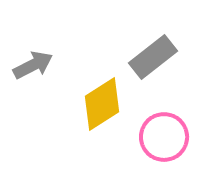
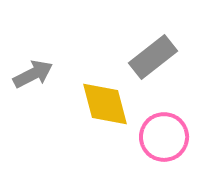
gray arrow: moved 9 px down
yellow diamond: moved 3 px right; rotated 72 degrees counterclockwise
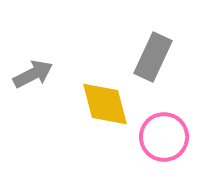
gray rectangle: rotated 27 degrees counterclockwise
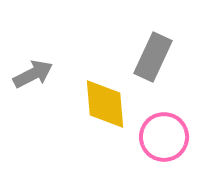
yellow diamond: rotated 10 degrees clockwise
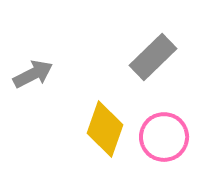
gray rectangle: rotated 21 degrees clockwise
yellow diamond: moved 25 px down; rotated 24 degrees clockwise
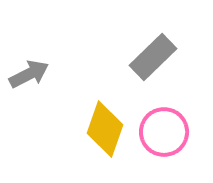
gray arrow: moved 4 px left
pink circle: moved 5 px up
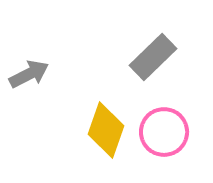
yellow diamond: moved 1 px right, 1 px down
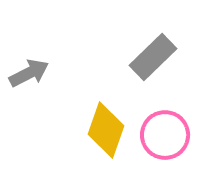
gray arrow: moved 1 px up
pink circle: moved 1 px right, 3 px down
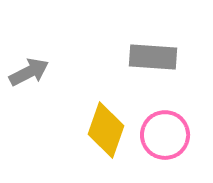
gray rectangle: rotated 48 degrees clockwise
gray arrow: moved 1 px up
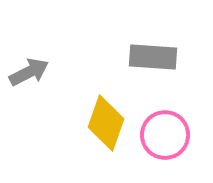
yellow diamond: moved 7 px up
